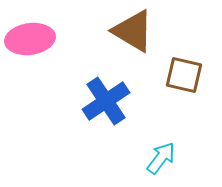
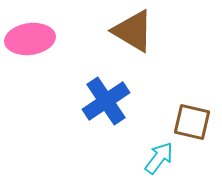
brown square: moved 8 px right, 47 px down
cyan arrow: moved 2 px left
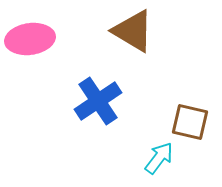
blue cross: moved 8 px left
brown square: moved 2 px left
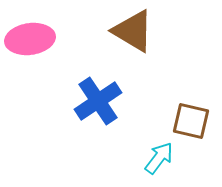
brown square: moved 1 px right, 1 px up
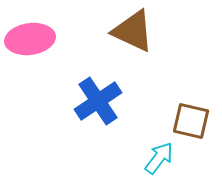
brown triangle: rotated 6 degrees counterclockwise
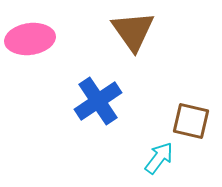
brown triangle: rotated 30 degrees clockwise
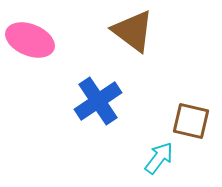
brown triangle: rotated 18 degrees counterclockwise
pink ellipse: moved 1 px down; rotated 30 degrees clockwise
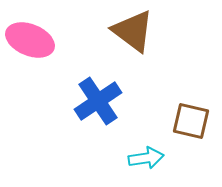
cyan arrow: moved 13 px left; rotated 44 degrees clockwise
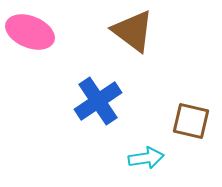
pink ellipse: moved 8 px up
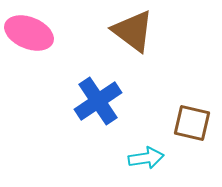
pink ellipse: moved 1 px left, 1 px down
brown square: moved 1 px right, 2 px down
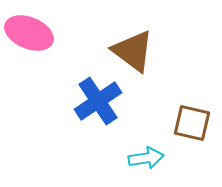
brown triangle: moved 20 px down
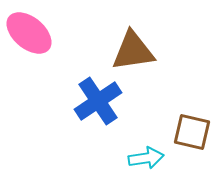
pink ellipse: rotated 18 degrees clockwise
brown triangle: rotated 45 degrees counterclockwise
brown square: moved 9 px down
